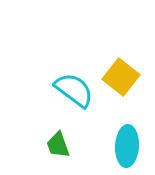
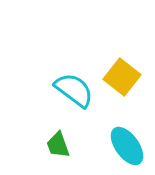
yellow square: moved 1 px right
cyan ellipse: rotated 39 degrees counterclockwise
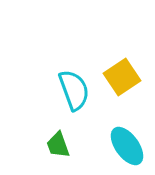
yellow square: rotated 18 degrees clockwise
cyan semicircle: rotated 33 degrees clockwise
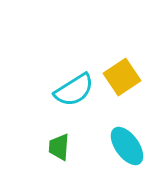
cyan semicircle: rotated 78 degrees clockwise
green trapezoid: moved 1 px right, 2 px down; rotated 24 degrees clockwise
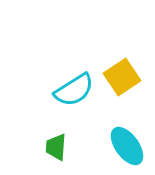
green trapezoid: moved 3 px left
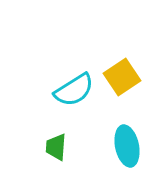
cyan ellipse: rotated 24 degrees clockwise
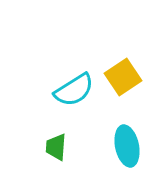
yellow square: moved 1 px right
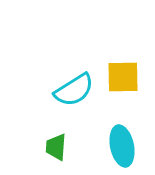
yellow square: rotated 33 degrees clockwise
cyan ellipse: moved 5 px left
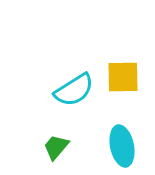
green trapezoid: rotated 36 degrees clockwise
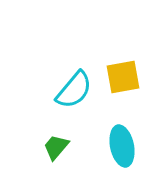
yellow square: rotated 9 degrees counterclockwise
cyan semicircle: rotated 18 degrees counterclockwise
